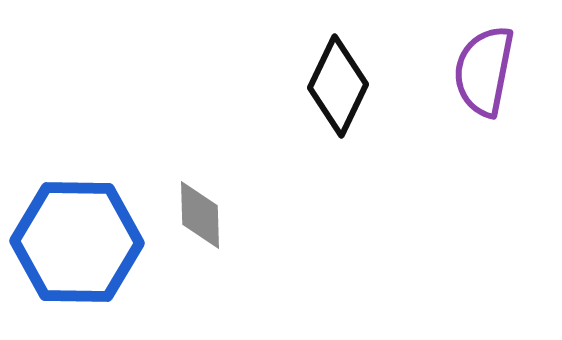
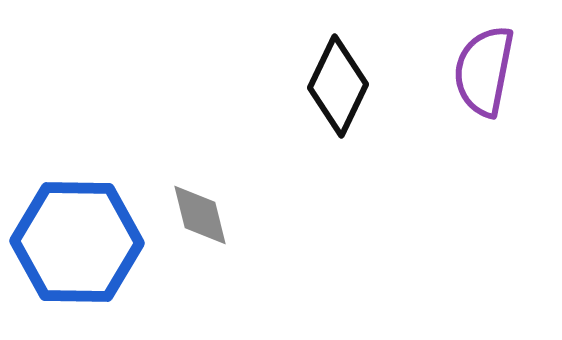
gray diamond: rotated 12 degrees counterclockwise
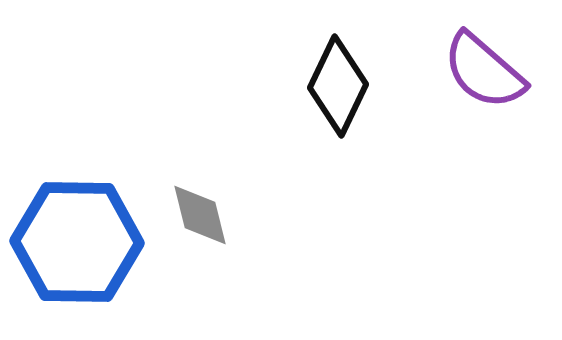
purple semicircle: rotated 60 degrees counterclockwise
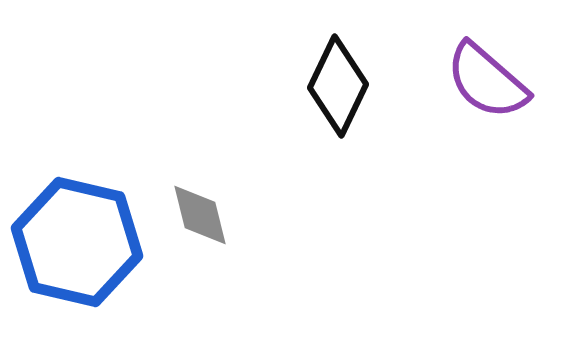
purple semicircle: moved 3 px right, 10 px down
blue hexagon: rotated 12 degrees clockwise
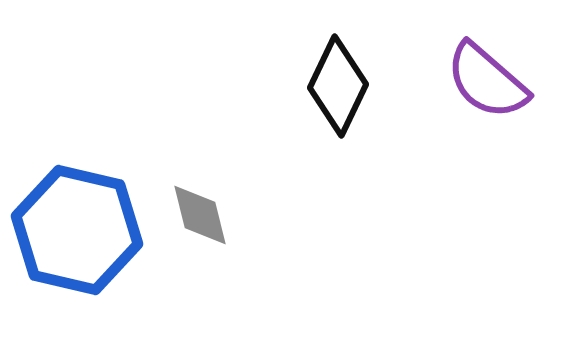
blue hexagon: moved 12 px up
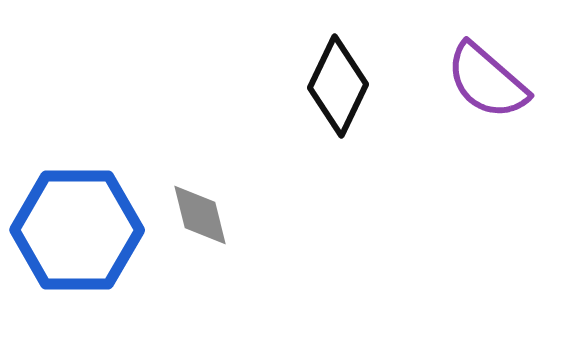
blue hexagon: rotated 13 degrees counterclockwise
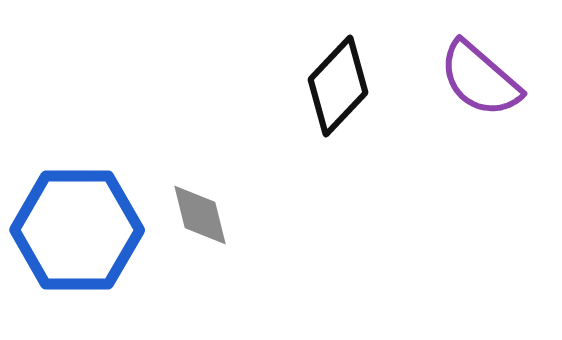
purple semicircle: moved 7 px left, 2 px up
black diamond: rotated 18 degrees clockwise
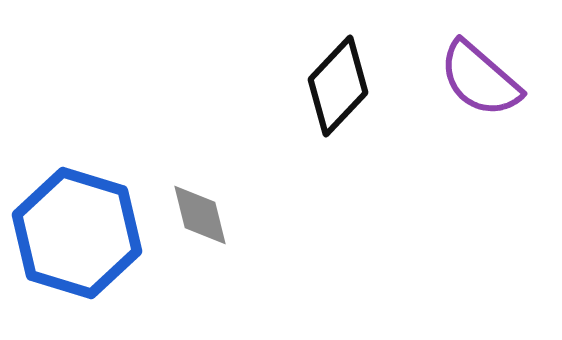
blue hexagon: moved 3 px down; rotated 17 degrees clockwise
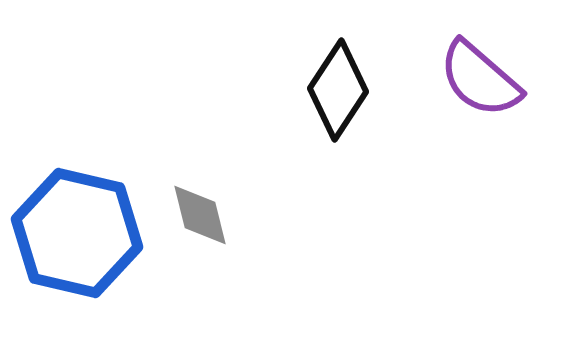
black diamond: moved 4 px down; rotated 10 degrees counterclockwise
blue hexagon: rotated 4 degrees counterclockwise
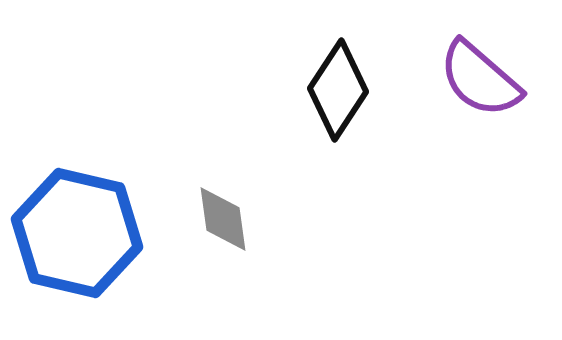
gray diamond: moved 23 px right, 4 px down; rotated 6 degrees clockwise
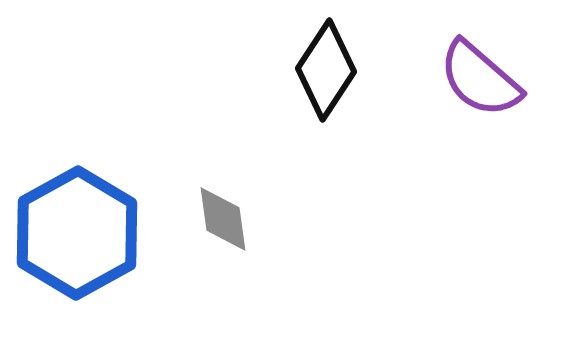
black diamond: moved 12 px left, 20 px up
blue hexagon: rotated 18 degrees clockwise
